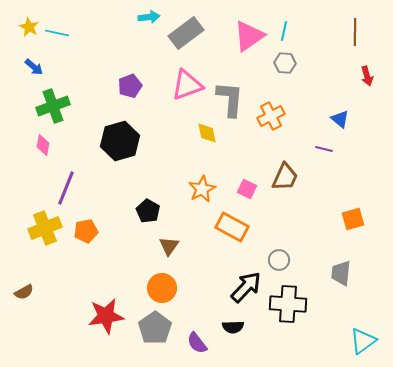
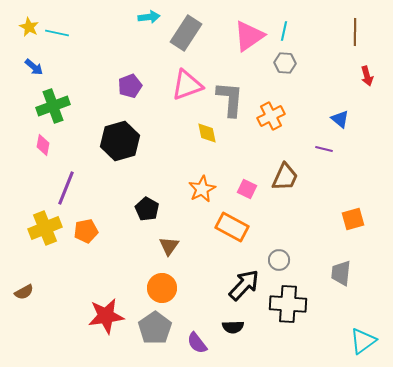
gray rectangle at (186, 33): rotated 20 degrees counterclockwise
black pentagon at (148, 211): moved 1 px left, 2 px up
black arrow at (246, 287): moved 2 px left, 2 px up
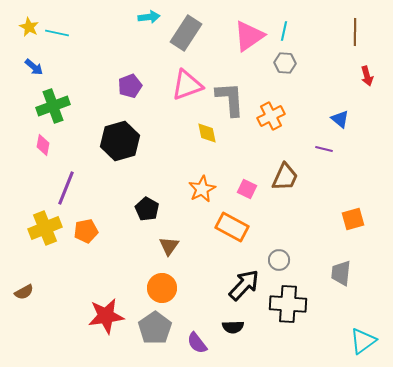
gray L-shape at (230, 99): rotated 9 degrees counterclockwise
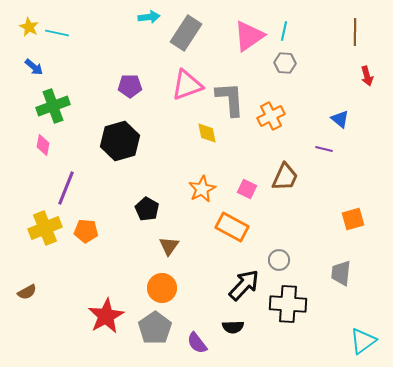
purple pentagon at (130, 86): rotated 20 degrees clockwise
orange pentagon at (86, 231): rotated 15 degrees clockwise
brown semicircle at (24, 292): moved 3 px right
red star at (106, 316): rotated 21 degrees counterclockwise
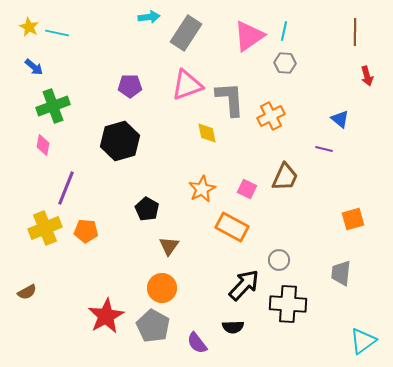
gray pentagon at (155, 328): moved 2 px left, 2 px up; rotated 8 degrees counterclockwise
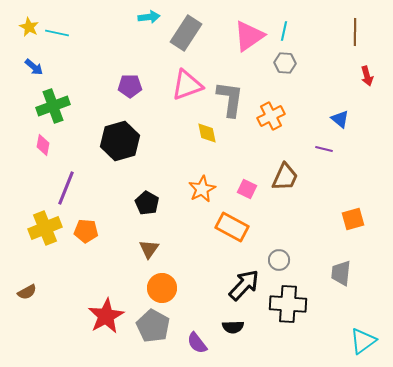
gray L-shape at (230, 99): rotated 12 degrees clockwise
black pentagon at (147, 209): moved 6 px up
brown triangle at (169, 246): moved 20 px left, 3 px down
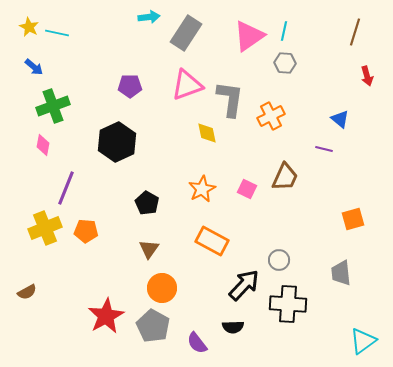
brown line at (355, 32): rotated 16 degrees clockwise
black hexagon at (120, 141): moved 3 px left, 1 px down; rotated 9 degrees counterclockwise
orange rectangle at (232, 227): moved 20 px left, 14 px down
gray trapezoid at (341, 273): rotated 12 degrees counterclockwise
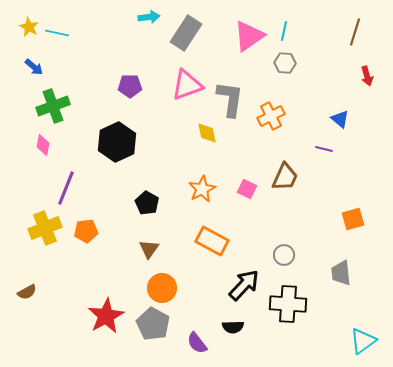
orange pentagon at (86, 231): rotated 10 degrees counterclockwise
gray circle at (279, 260): moved 5 px right, 5 px up
gray pentagon at (153, 326): moved 2 px up
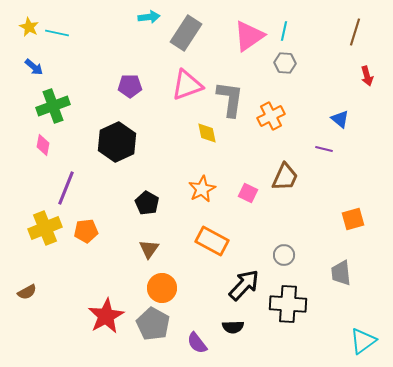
pink square at (247, 189): moved 1 px right, 4 px down
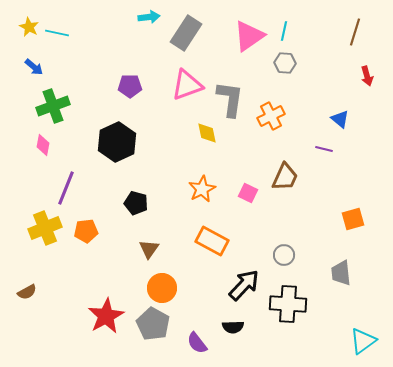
black pentagon at (147, 203): moved 11 px left; rotated 15 degrees counterclockwise
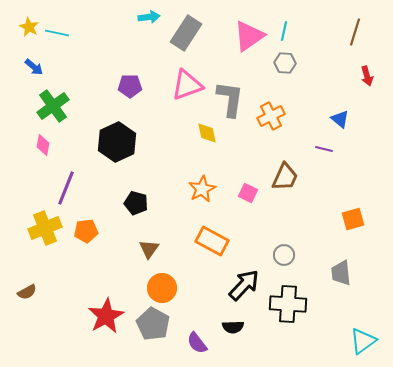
green cross at (53, 106): rotated 16 degrees counterclockwise
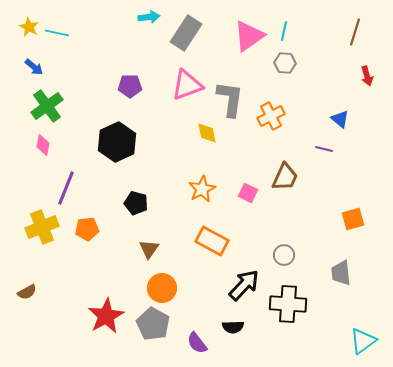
green cross at (53, 106): moved 6 px left
yellow cross at (45, 228): moved 3 px left, 1 px up
orange pentagon at (86, 231): moved 1 px right, 2 px up
